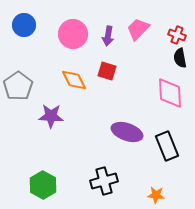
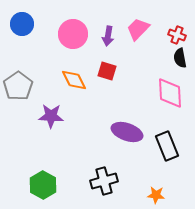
blue circle: moved 2 px left, 1 px up
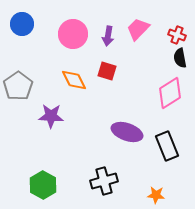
pink diamond: rotated 60 degrees clockwise
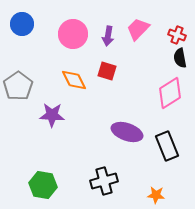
purple star: moved 1 px right, 1 px up
green hexagon: rotated 20 degrees counterclockwise
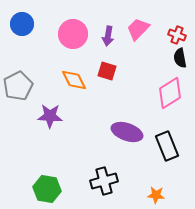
gray pentagon: rotated 8 degrees clockwise
purple star: moved 2 px left, 1 px down
green hexagon: moved 4 px right, 4 px down
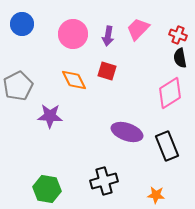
red cross: moved 1 px right
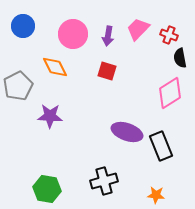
blue circle: moved 1 px right, 2 px down
red cross: moved 9 px left
orange diamond: moved 19 px left, 13 px up
black rectangle: moved 6 px left
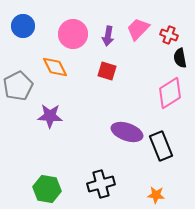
black cross: moved 3 px left, 3 px down
